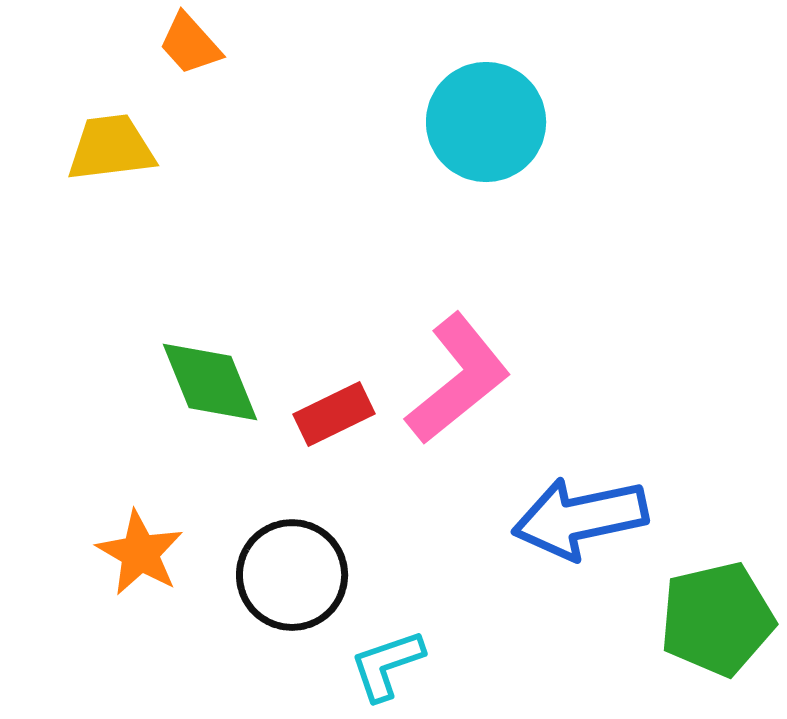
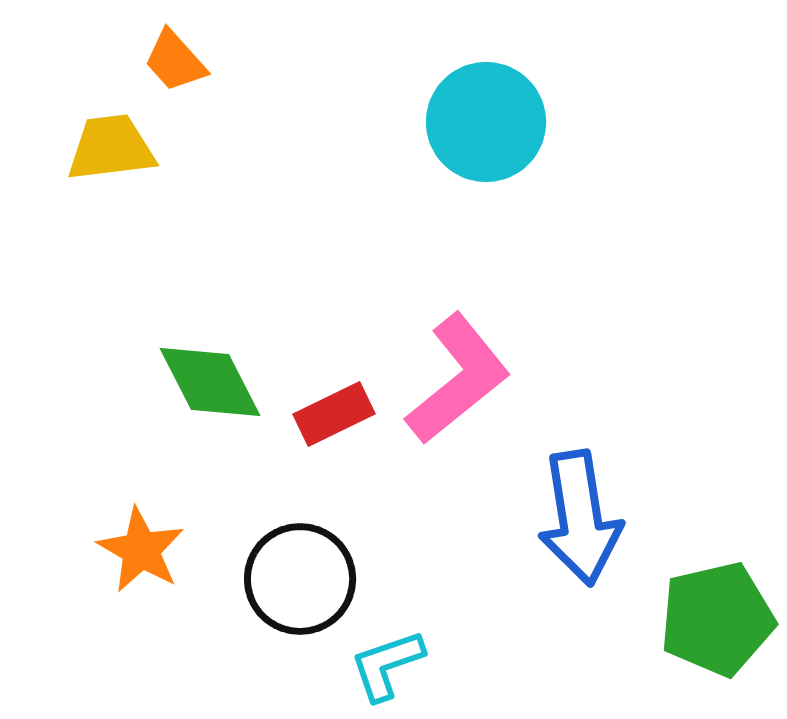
orange trapezoid: moved 15 px left, 17 px down
green diamond: rotated 5 degrees counterclockwise
blue arrow: rotated 87 degrees counterclockwise
orange star: moved 1 px right, 3 px up
black circle: moved 8 px right, 4 px down
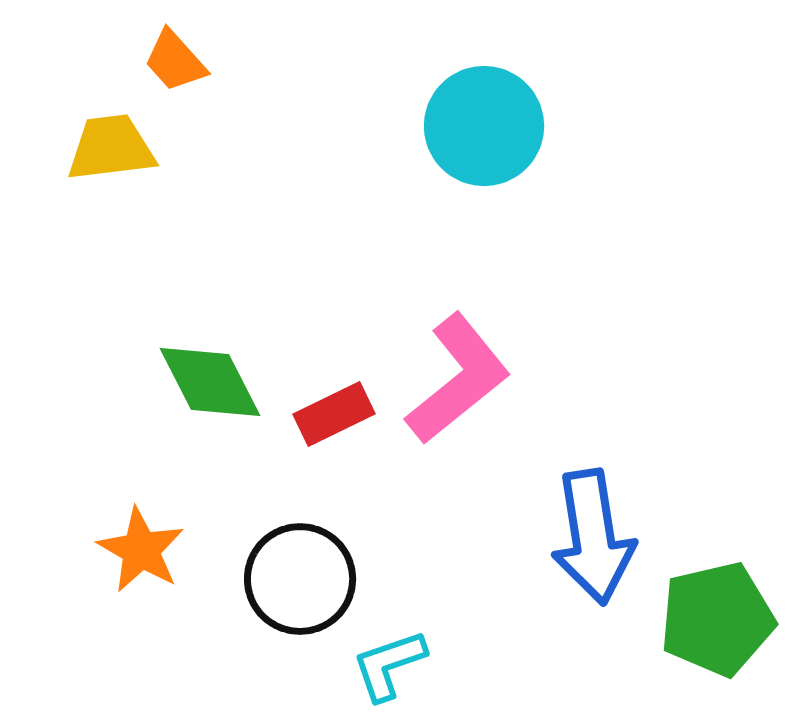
cyan circle: moved 2 px left, 4 px down
blue arrow: moved 13 px right, 19 px down
cyan L-shape: moved 2 px right
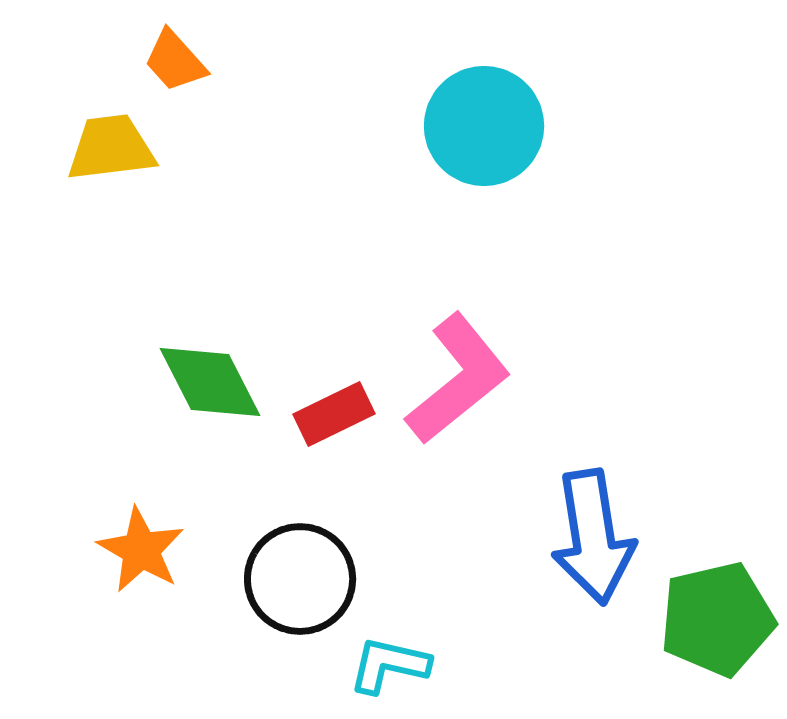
cyan L-shape: rotated 32 degrees clockwise
